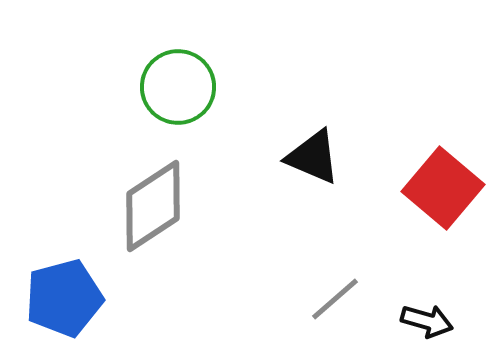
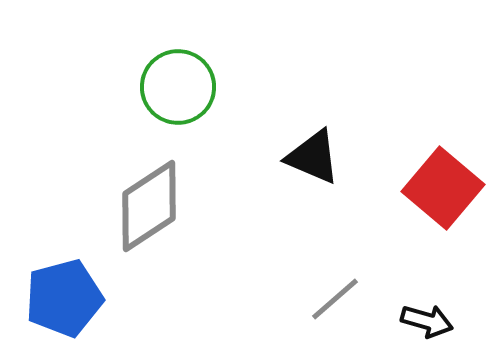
gray diamond: moved 4 px left
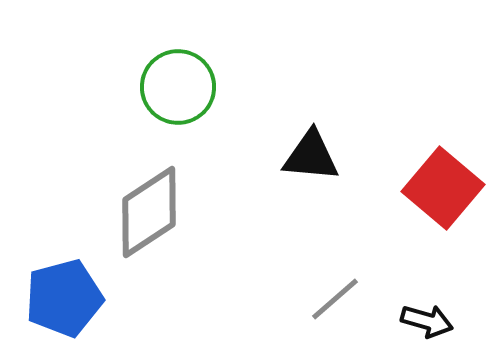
black triangle: moved 2 px left, 1 px up; rotated 18 degrees counterclockwise
gray diamond: moved 6 px down
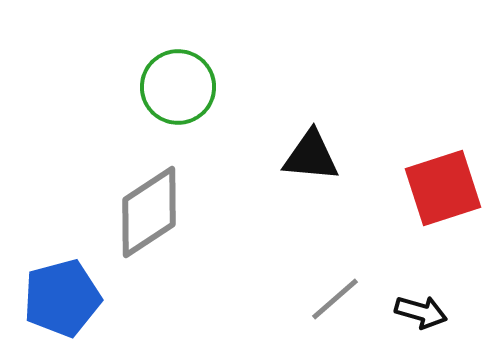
red square: rotated 32 degrees clockwise
blue pentagon: moved 2 px left
black arrow: moved 6 px left, 9 px up
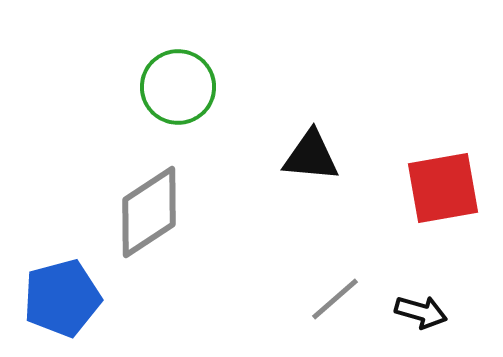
red square: rotated 8 degrees clockwise
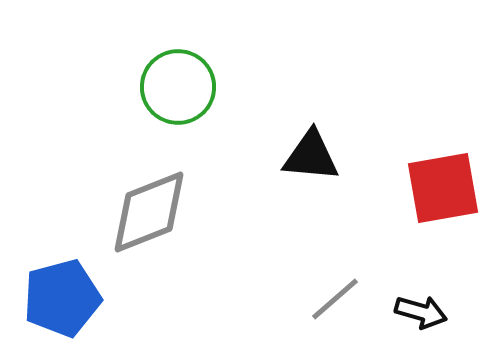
gray diamond: rotated 12 degrees clockwise
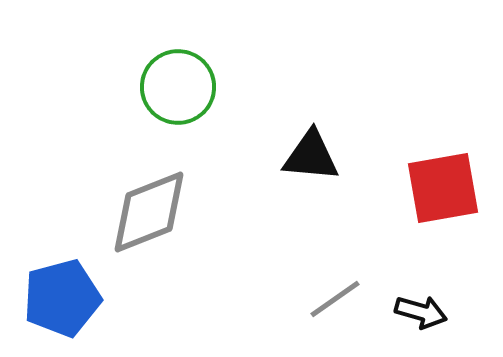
gray line: rotated 6 degrees clockwise
